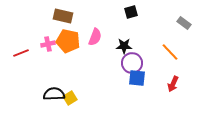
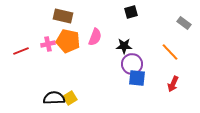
red line: moved 2 px up
purple circle: moved 1 px down
black semicircle: moved 4 px down
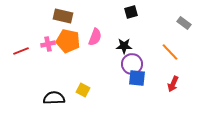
yellow square: moved 13 px right, 8 px up; rotated 32 degrees counterclockwise
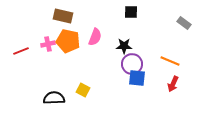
black square: rotated 16 degrees clockwise
orange line: moved 9 px down; rotated 24 degrees counterclockwise
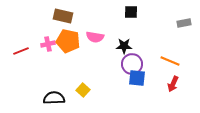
gray rectangle: rotated 48 degrees counterclockwise
pink semicircle: rotated 78 degrees clockwise
yellow square: rotated 16 degrees clockwise
